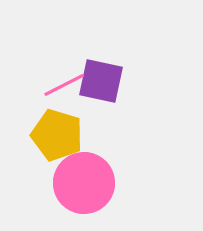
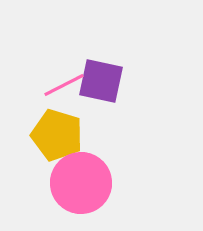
pink circle: moved 3 px left
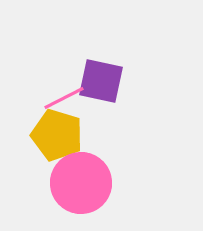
pink line: moved 13 px down
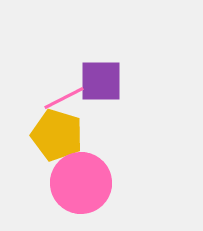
purple square: rotated 12 degrees counterclockwise
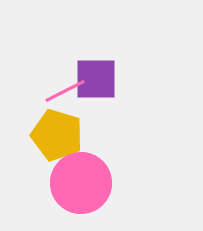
purple square: moved 5 px left, 2 px up
pink line: moved 1 px right, 7 px up
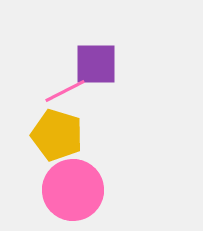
purple square: moved 15 px up
pink circle: moved 8 px left, 7 px down
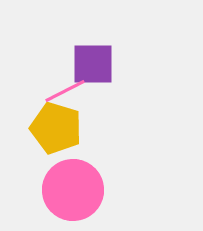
purple square: moved 3 px left
yellow pentagon: moved 1 px left, 7 px up
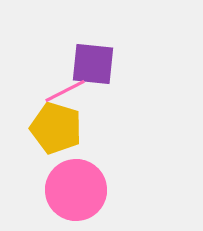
purple square: rotated 6 degrees clockwise
pink circle: moved 3 px right
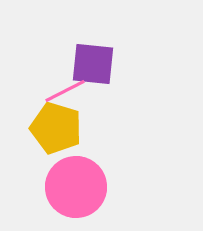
pink circle: moved 3 px up
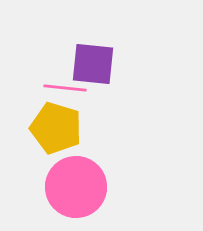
pink line: moved 3 px up; rotated 33 degrees clockwise
